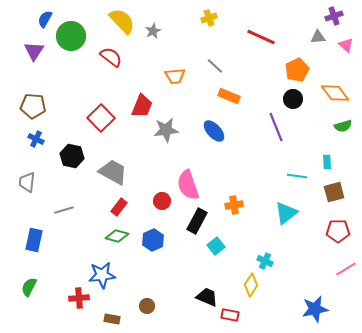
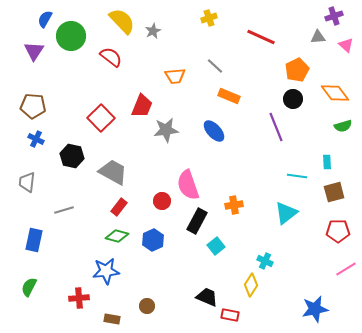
blue star at (102, 275): moved 4 px right, 4 px up
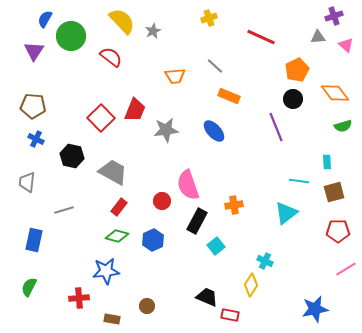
red trapezoid at (142, 106): moved 7 px left, 4 px down
cyan line at (297, 176): moved 2 px right, 5 px down
